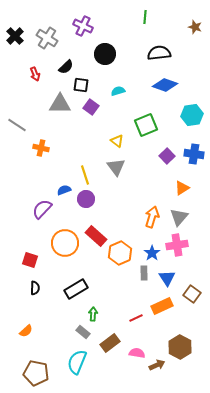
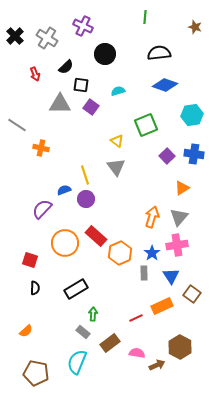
blue triangle at (167, 278): moved 4 px right, 2 px up
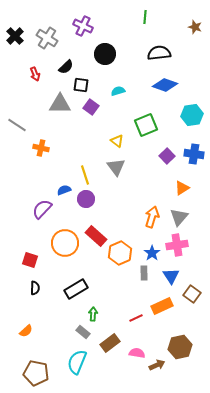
brown hexagon at (180, 347): rotated 20 degrees clockwise
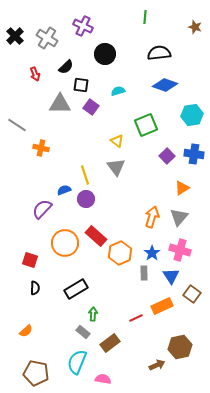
pink cross at (177, 245): moved 3 px right, 5 px down; rotated 25 degrees clockwise
pink semicircle at (137, 353): moved 34 px left, 26 px down
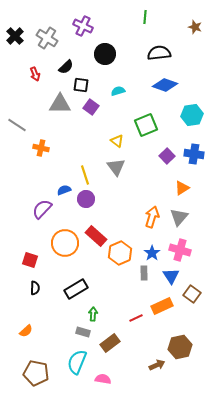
gray rectangle at (83, 332): rotated 24 degrees counterclockwise
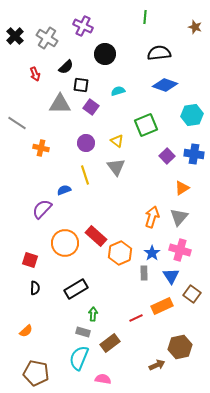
gray line at (17, 125): moved 2 px up
purple circle at (86, 199): moved 56 px up
cyan semicircle at (77, 362): moved 2 px right, 4 px up
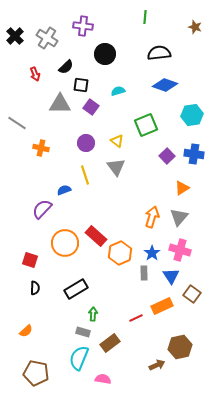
purple cross at (83, 26): rotated 18 degrees counterclockwise
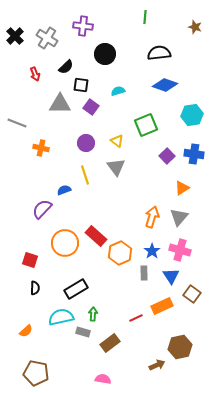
gray line at (17, 123): rotated 12 degrees counterclockwise
blue star at (152, 253): moved 2 px up
cyan semicircle at (79, 358): moved 18 px left, 41 px up; rotated 55 degrees clockwise
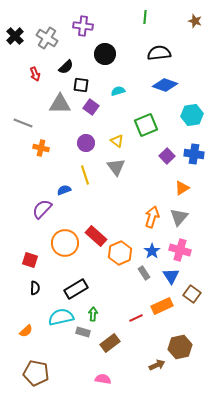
brown star at (195, 27): moved 6 px up
gray line at (17, 123): moved 6 px right
gray rectangle at (144, 273): rotated 32 degrees counterclockwise
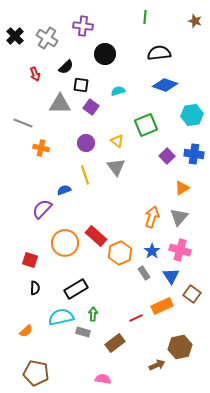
brown rectangle at (110, 343): moved 5 px right
